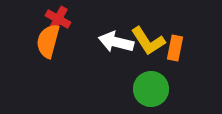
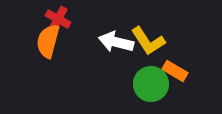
orange rectangle: moved 23 px down; rotated 70 degrees counterclockwise
green circle: moved 5 px up
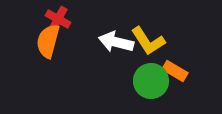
green circle: moved 3 px up
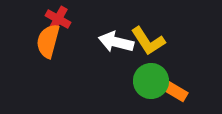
orange rectangle: moved 20 px down
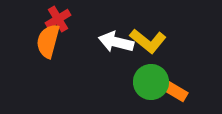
red cross: rotated 30 degrees clockwise
yellow L-shape: rotated 18 degrees counterclockwise
green circle: moved 1 px down
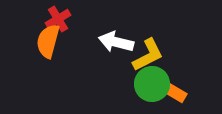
yellow L-shape: moved 14 px down; rotated 66 degrees counterclockwise
green circle: moved 1 px right, 2 px down
orange rectangle: moved 1 px left, 1 px down
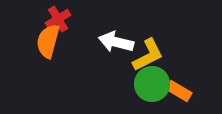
orange rectangle: moved 5 px right, 1 px up
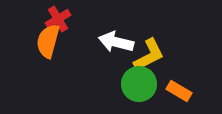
yellow L-shape: moved 1 px right
green circle: moved 13 px left
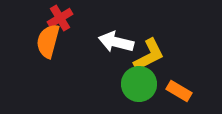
red cross: moved 2 px right, 1 px up
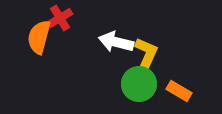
orange semicircle: moved 9 px left, 4 px up
yellow L-shape: moved 3 px left; rotated 39 degrees counterclockwise
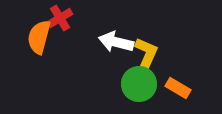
orange rectangle: moved 1 px left, 3 px up
